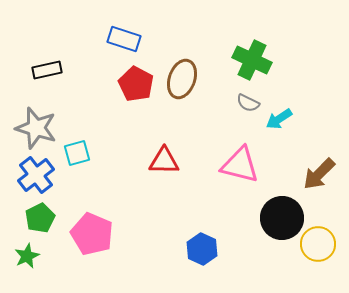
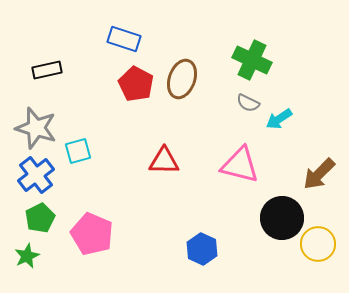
cyan square: moved 1 px right, 2 px up
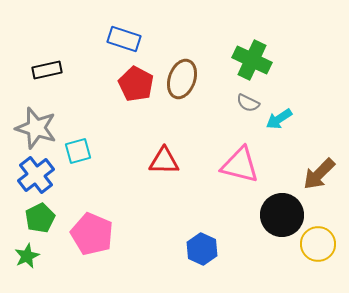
black circle: moved 3 px up
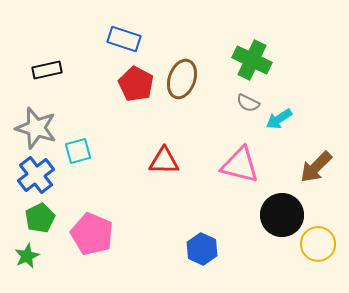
brown arrow: moved 3 px left, 7 px up
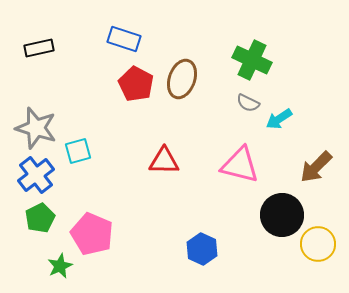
black rectangle: moved 8 px left, 22 px up
green star: moved 33 px right, 10 px down
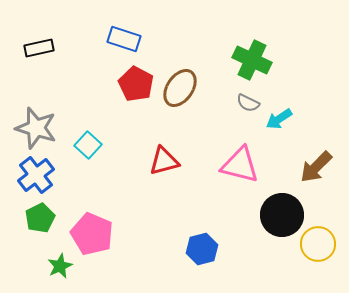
brown ellipse: moved 2 px left, 9 px down; rotated 15 degrees clockwise
cyan square: moved 10 px right, 6 px up; rotated 32 degrees counterclockwise
red triangle: rotated 16 degrees counterclockwise
blue hexagon: rotated 20 degrees clockwise
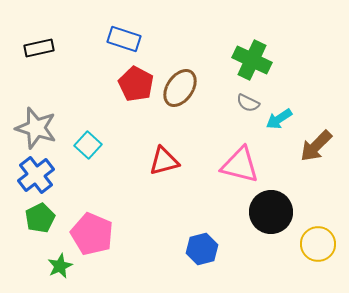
brown arrow: moved 21 px up
black circle: moved 11 px left, 3 px up
